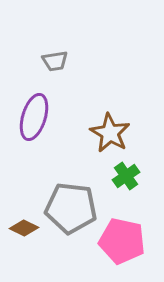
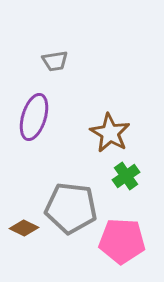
pink pentagon: rotated 9 degrees counterclockwise
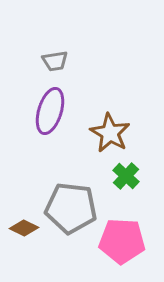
purple ellipse: moved 16 px right, 6 px up
green cross: rotated 12 degrees counterclockwise
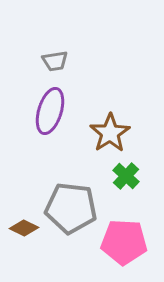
brown star: rotated 9 degrees clockwise
pink pentagon: moved 2 px right, 1 px down
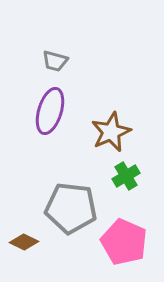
gray trapezoid: rotated 24 degrees clockwise
brown star: moved 1 px right, 1 px up; rotated 9 degrees clockwise
green cross: rotated 16 degrees clockwise
brown diamond: moved 14 px down
pink pentagon: rotated 21 degrees clockwise
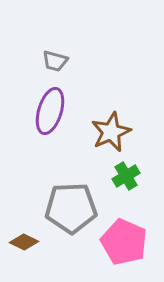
gray pentagon: rotated 9 degrees counterclockwise
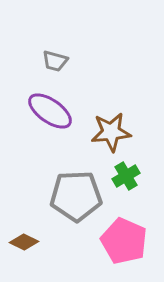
purple ellipse: rotated 72 degrees counterclockwise
brown star: rotated 18 degrees clockwise
gray pentagon: moved 5 px right, 12 px up
pink pentagon: moved 1 px up
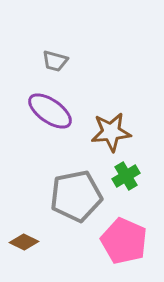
gray pentagon: rotated 9 degrees counterclockwise
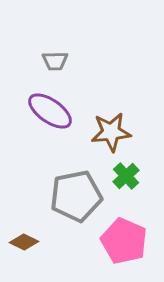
gray trapezoid: rotated 16 degrees counterclockwise
green cross: rotated 12 degrees counterclockwise
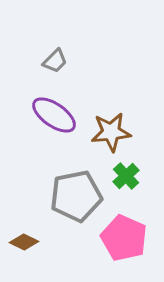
gray trapezoid: rotated 44 degrees counterclockwise
purple ellipse: moved 4 px right, 4 px down
pink pentagon: moved 3 px up
